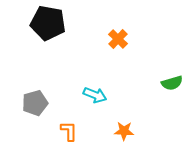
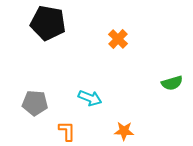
cyan arrow: moved 5 px left, 3 px down
gray pentagon: rotated 20 degrees clockwise
orange L-shape: moved 2 px left
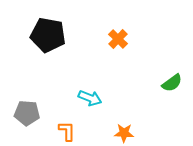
black pentagon: moved 12 px down
green semicircle: rotated 20 degrees counterclockwise
gray pentagon: moved 8 px left, 10 px down
orange star: moved 2 px down
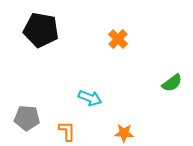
black pentagon: moved 7 px left, 5 px up
gray pentagon: moved 5 px down
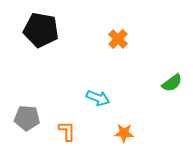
cyan arrow: moved 8 px right
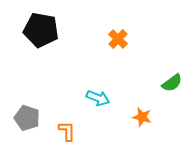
gray pentagon: rotated 15 degrees clockwise
orange star: moved 18 px right, 16 px up; rotated 12 degrees clockwise
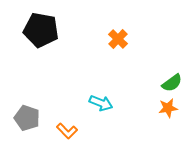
cyan arrow: moved 3 px right, 5 px down
orange star: moved 26 px right, 9 px up; rotated 24 degrees counterclockwise
orange L-shape: rotated 135 degrees clockwise
